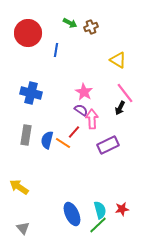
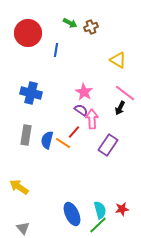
pink line: rotated 15 degrees counterclockwise
purple rectangle: rotated 30 degrees counterclockwise
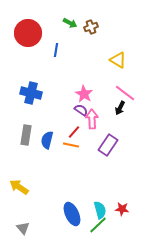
pink star: moved 2 px down
orange line: moved 8 px right, 2 px down; rotated 21 degrees counterclockwise
red star: rotated 16 degrees clockwise
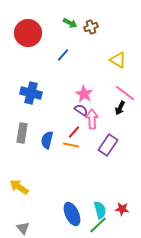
blue line: moved 7 px right, 5 px down; rotated 32 degrees clockwise
gray rectangle: moved 4 px left, 2 px up
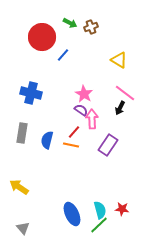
red circle: moved 14 px right, 4 px down
yellow triangle: moved 1 px right
green line: moved 1 px right
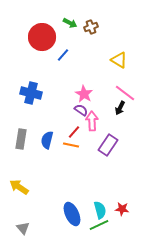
pink arrow: moved 2 px down
gray rectangle: moved 1 px left, 6 px down
green line: rotated 18 degrees clockwise
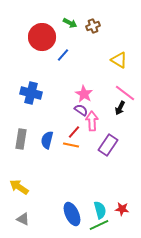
brown cross: moved 2 px right, 1 px up
gray triangle: moved 9 px up; rotated 24 degrees counterclockwise
